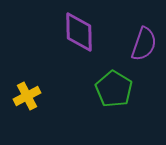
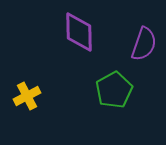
green pentagon: moved 1 px down; rotated 12 degrees clockwise
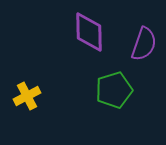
purple diamond: moved 10 px right
green pentagon: rotated 12 degrees clockwise
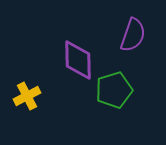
purple diamond: moved 11 px left, 28 px down
purple semicircle: moved 11 px left, 9 px up
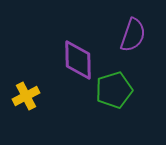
yellow cross: moved 1 px left
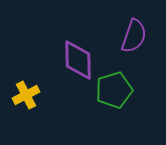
purple semicircle: moved 1 px right, 1 px down
yellow cross: moved 1 px up
